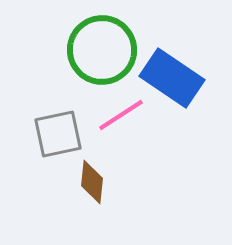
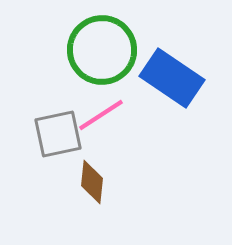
pink line: moved 20 px left
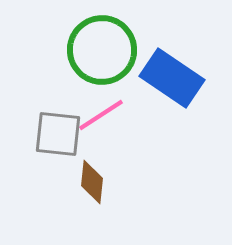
gray square: rotated 18 degrees clockwise
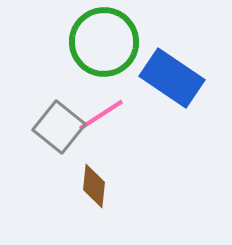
green circle: moved 2 px right, 8 px up
gray square: moved 1 px right, 7 px up; rotated 33 degrees clockwise
brown diamond: moved 2 px right, 4 px down
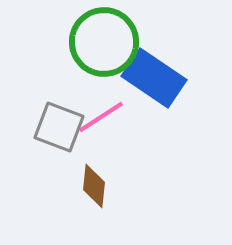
blue rectangle: moved 18 px left
pink line: moved 2 px down
gray square: rotated 18 degrees counterclockwise
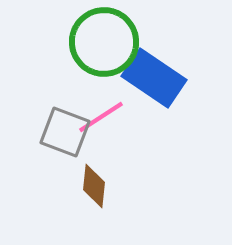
gray square: moved 6 px right, 5 px down
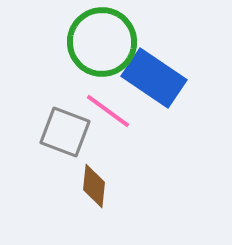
green circle: moved 2 px left
pink line: moved 7 px right, 6 px up; rotated 69 degrees clockwise
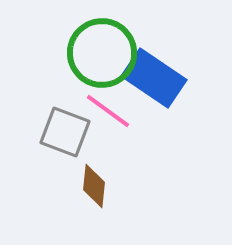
green circle: moved 11 px down
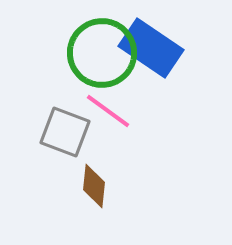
blue rectangle: moved 3 px left, 30 px up
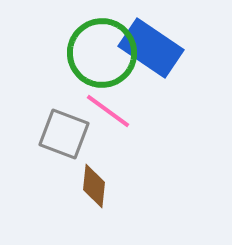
gray square: moved 1 px left, 2 px down
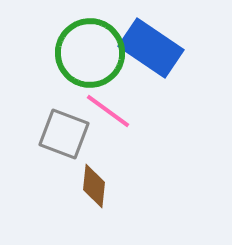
green circle: moved 12 px left
